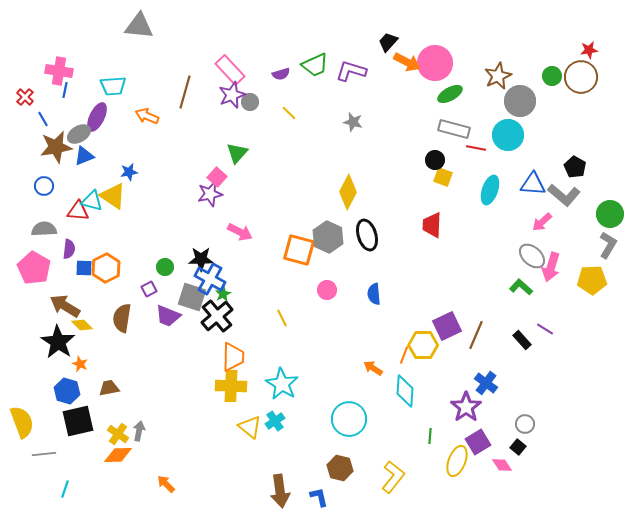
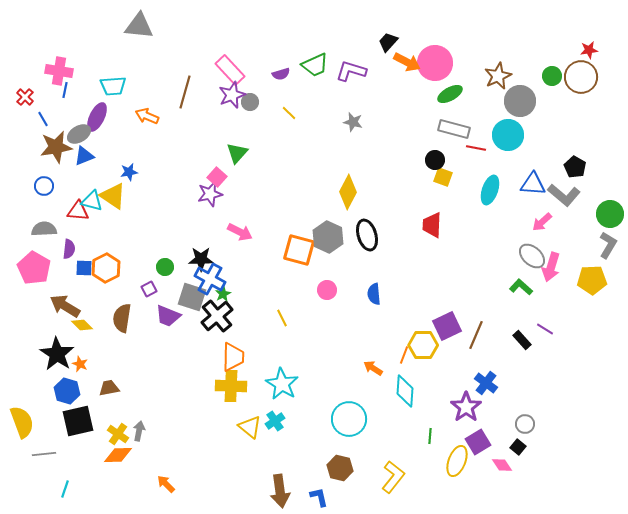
black star at (58, 342): moved 1 px left, 12 px down
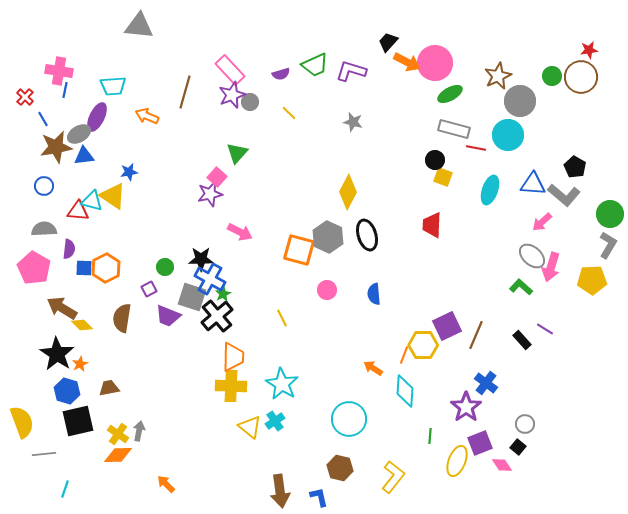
blue triangle at (84, 156): rotated 15 degrees clockwise
brown arrow at (65, 306): moved 3 px left, 2 px down
orange star at (80, 364): rotated 21 degrees clockwise
purple square at (478, 442): moved 2 px right, 1 px down; rotated 10 degrees clockwise
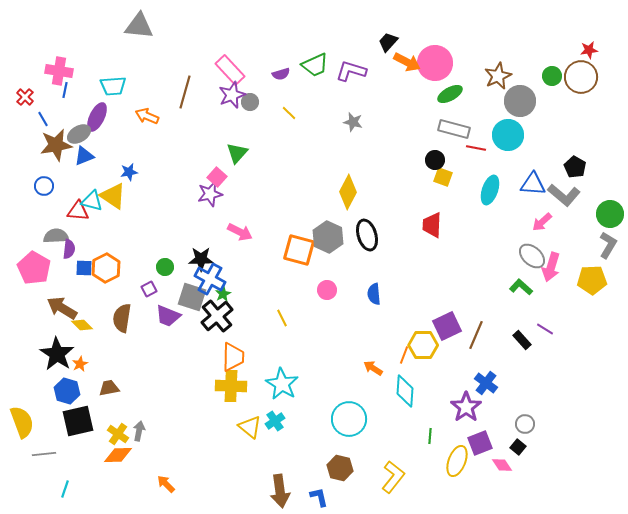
brown star at (56, 147): moved 2 px up
blue triangle at (84, 156): rotated 15 degrees counterclockwise
gray semicircle at (44, 229): moved 12 px right, 7 px down
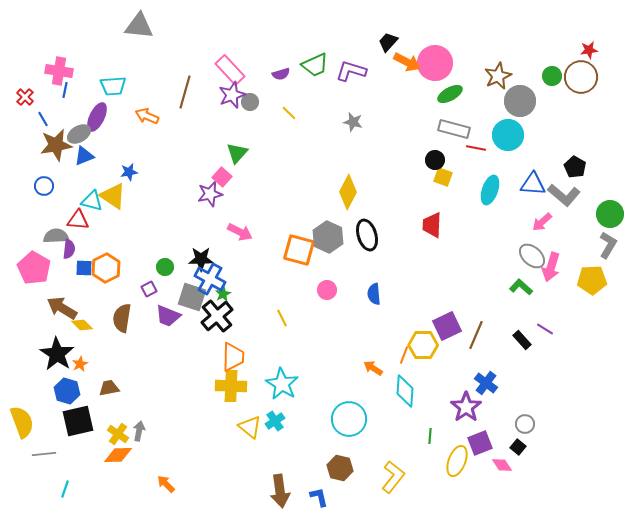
pink square at (217, 177): moved 5 px right
red triangle at (78, 211): moved 9 px down
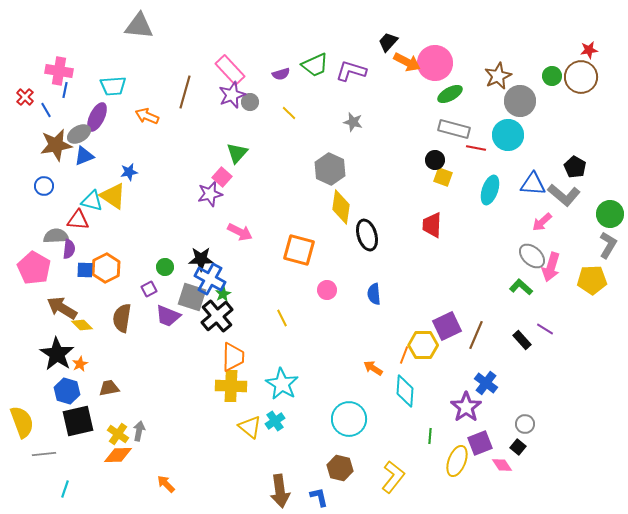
blue line at (43, 119): moved 3 px right, 9 px up
yellow diamond at (348, 192): moved 7 px left, 15 px down; rotated 20 degrees counterclockwise
gray hexagon at (328, 237): moved 2 px right, 68 px up
blue square at (84, 268): moved 1 px right, 2 px down
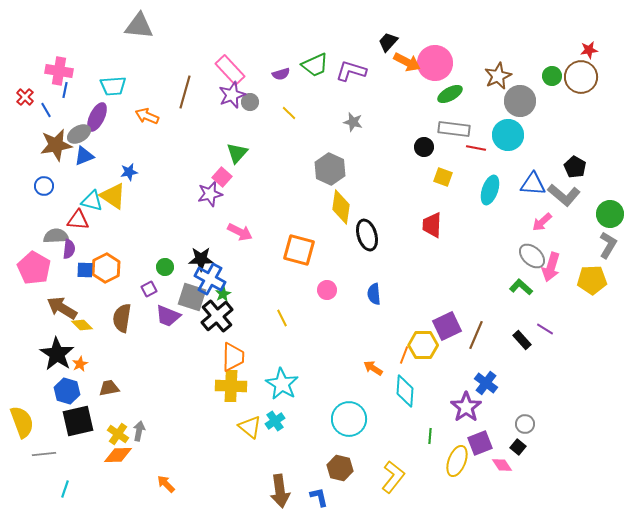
gray rectangle at (454, 129): rotated 8 degrees counterclockwise
black circle at (435, 160): moved 11 px left, 13 px up
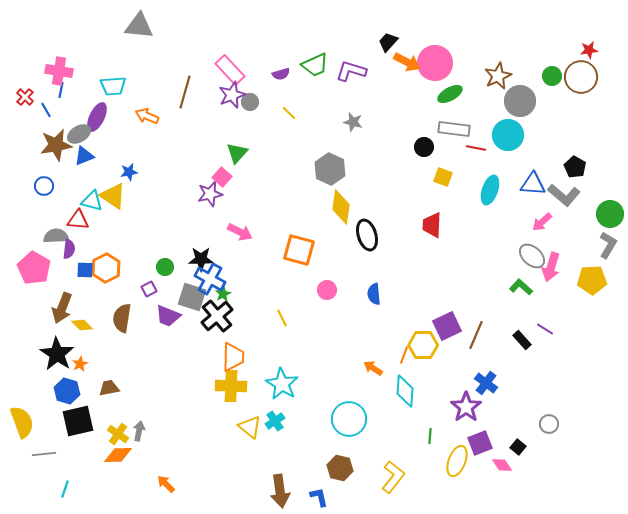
blue line at (65, 90): moved 4 px left
brown arrow at (62, 308): rotated 100 degrees counterclockwise
gray circle at (525, 424): moved 24 px right
